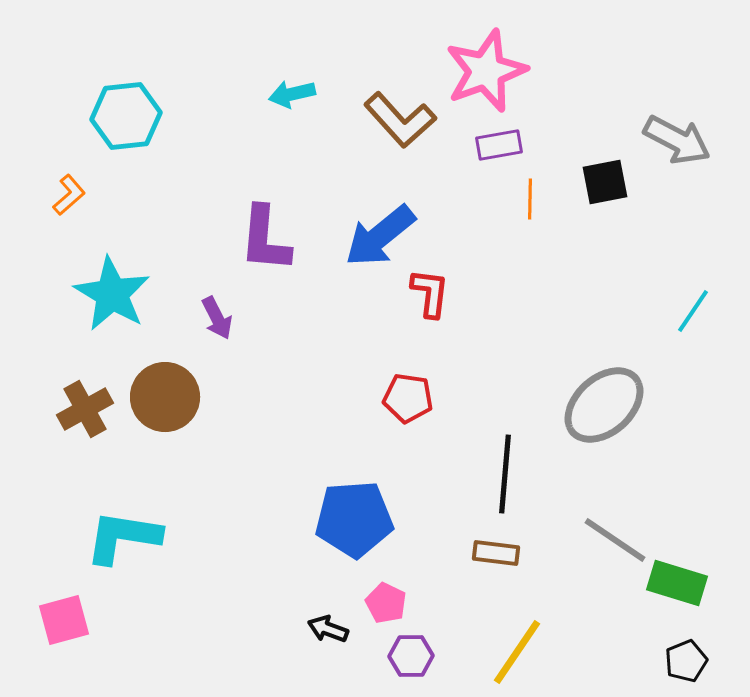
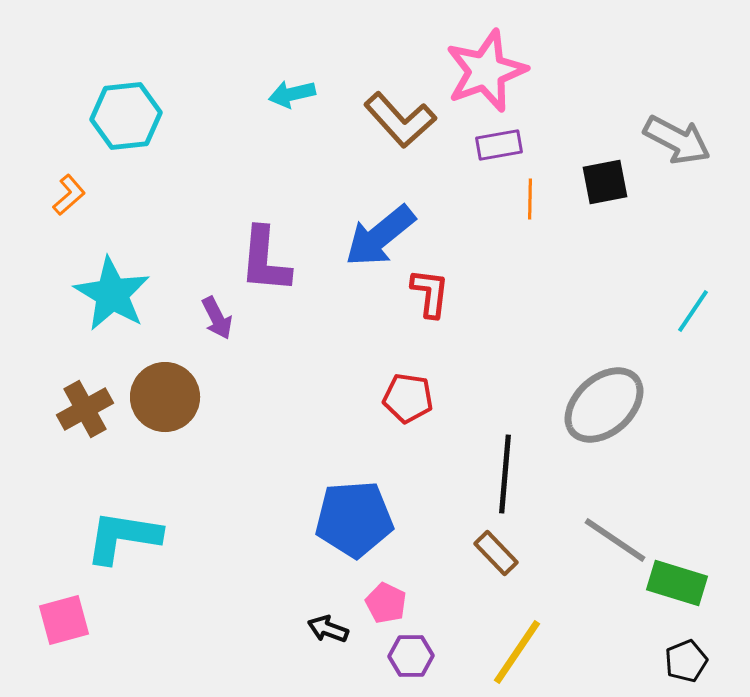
purple L-shape: moved 21 px down
brown rectangle: rotated 39 degrees clockwise
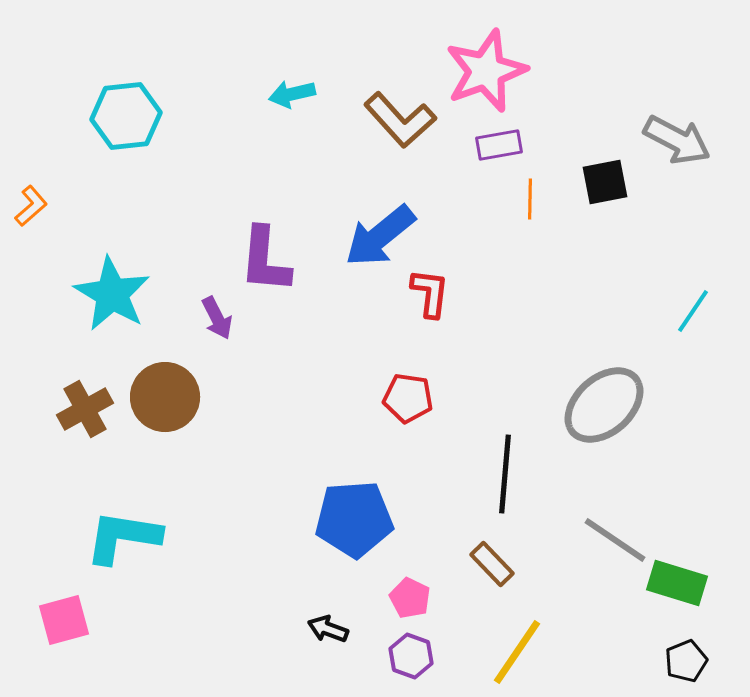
orange L-shape: moved 38 px left, 11 px down
brown rectangle: moved 4 px left, 11 px down
pink pentagon: moved 24 px right, 5 px up
purple hexagon: rotated 21 degrees clockwise
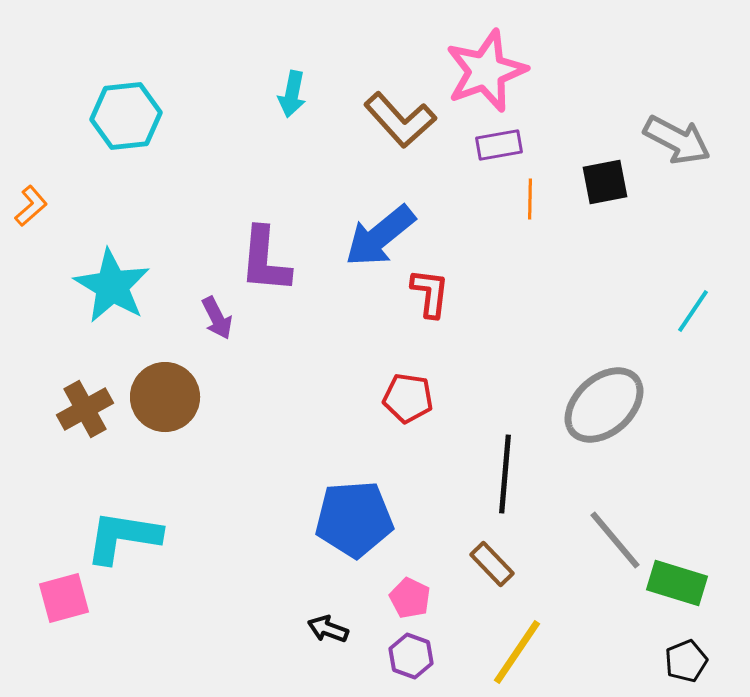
cyan arrow: rotated 66 degrees counterclockwise
cyan star: moved 8 px up
gray line: rotated 16 degrees clockwise
pink square: moved 22 px up
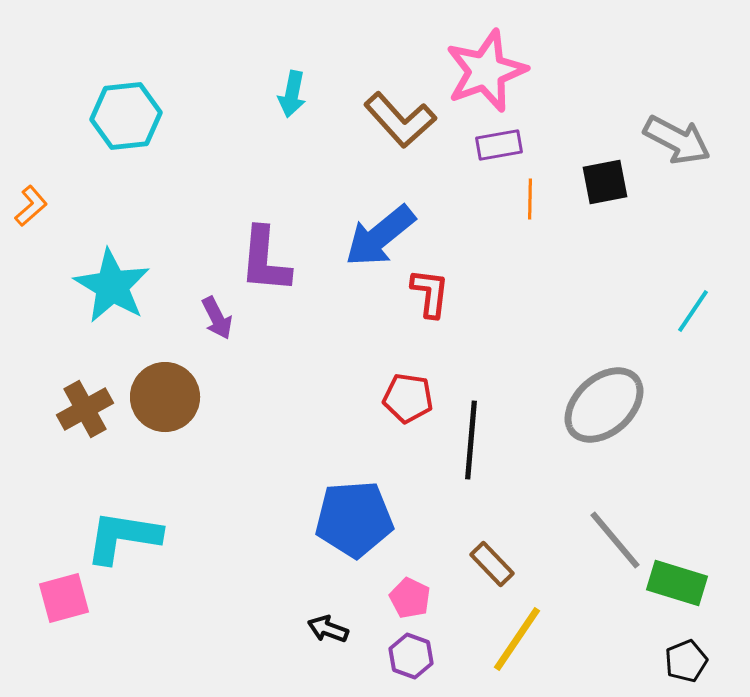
black line: moved 34 px left, 34 px up
yellow line: moved 13 px up
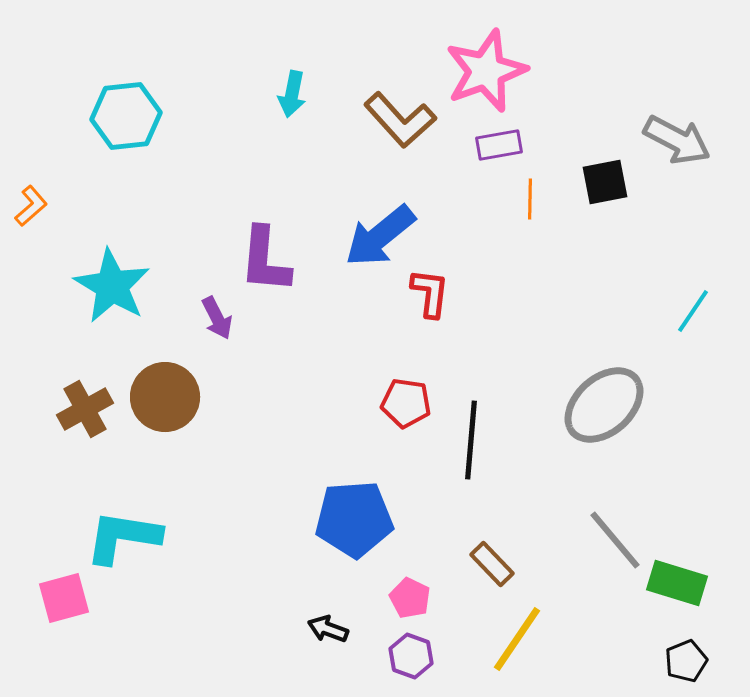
red pentagon: moved 2 px left, 5 px down
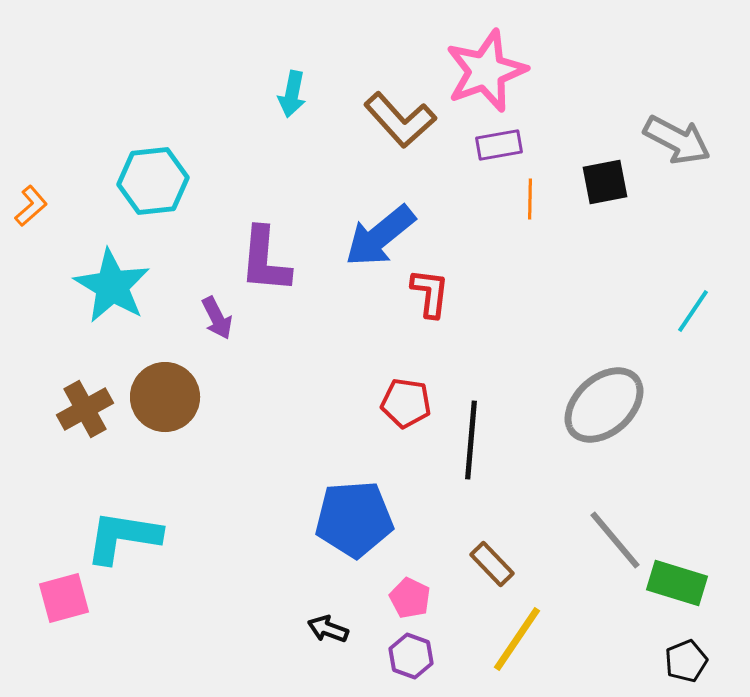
cyan hexagon: moved 27 px right, 65 px down
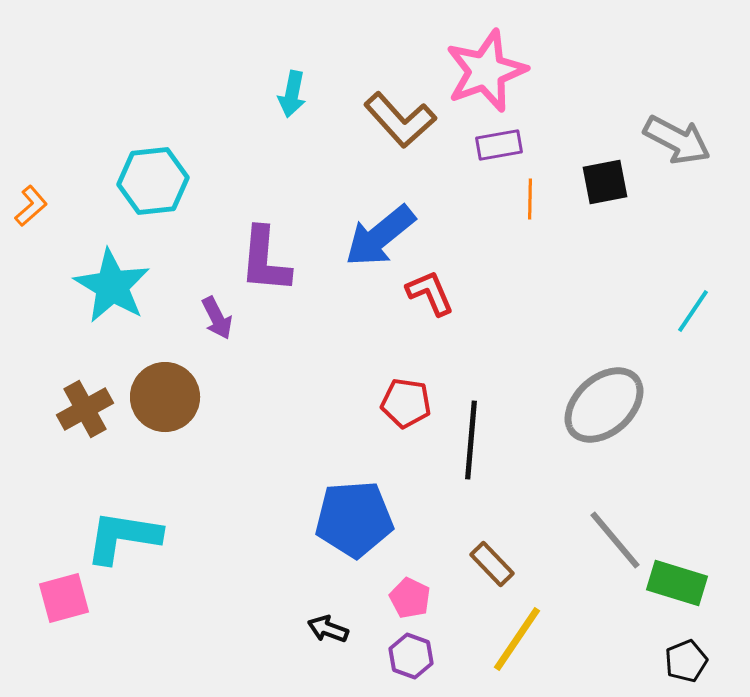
red L-shape: rotated 30 degrees counterclockwise
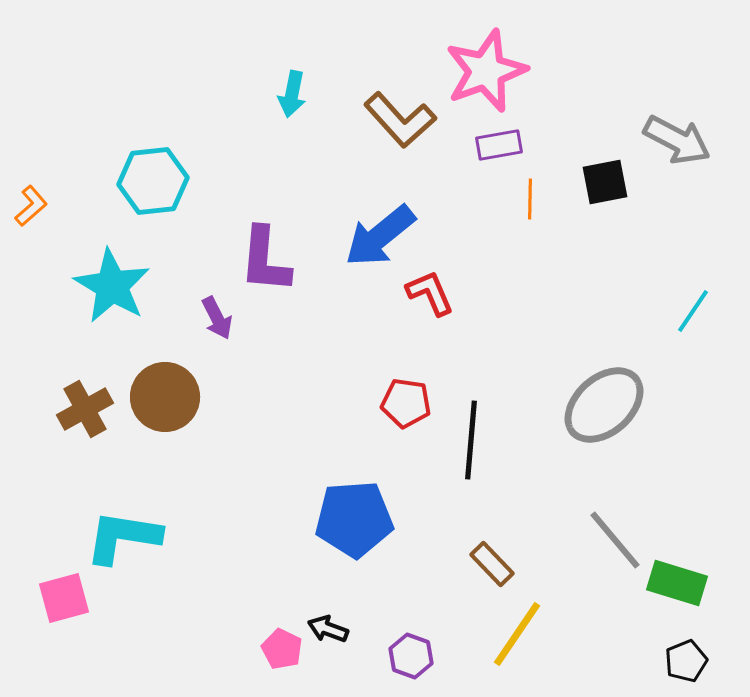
pink pentagon: moved 128 px left, 51 px down
yellow line: moved 5 px up
